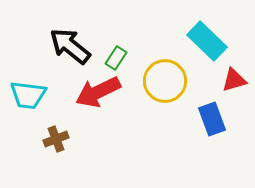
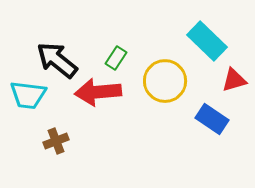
black arrow: moved 13 px left, 14 px down
red arrow: rotated 21 degrees clockwise
blue rectangle: rotated 36 degrees counterclockwise
brown cross: moved 2 px down
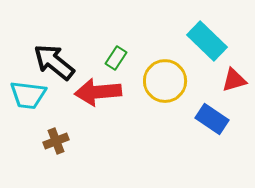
black arrow: moved 3 px left, 2 px down
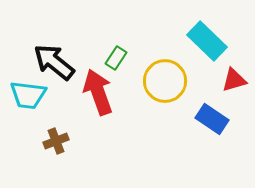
red arrow: rotated 75 degrees clockwise
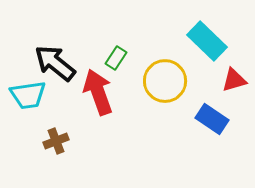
black arrow: moved 1 px right, 1 px down
cyan trapezoid: rotated 15 degrees counterclockwise
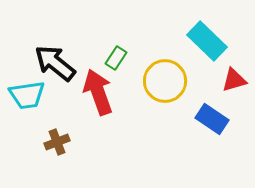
cyan trapezoid: moved 1 px left
brown cross: moved 1 px right, 1 px down
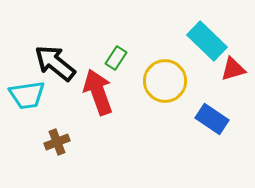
red triangle: moved 1 px left, 11 px up
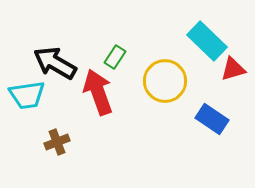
green rectangle: moved 1 px left, 1 px up
black arrow: rotated 9 degrees counterclockwise
